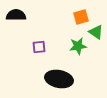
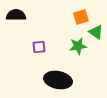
black ellipse: moved 1 px left, 1 px down
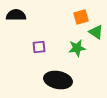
green star: moved 1 px left, 2 px down
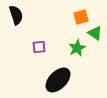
black semicircle: rotated 72 degrees clockwise
green triangle: moved 1 px left, 1 px down
green star: rotated 18 degrees counterclockwise
black ellipse: rotated 56 degrees counterclockwise
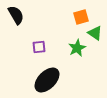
black semicircle: rotated 12 degrees counterclockwise
black ellipse: moved 11 px left
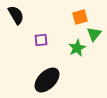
orange square: moved 1 px left
green triangle: moved 1 px left, 1 px down; rotated 35 degrees clockwise
purple square: moved 2 px right, 7 px up
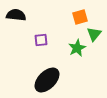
black semicircle: rotated 54 degrees counterclockwise
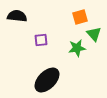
black semicircle: moved 1 px right, 1 px down
green triangle: rotated 21 degrees counterclockwise
green star: rotated 18 degrees clockwise
